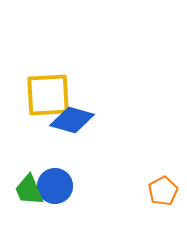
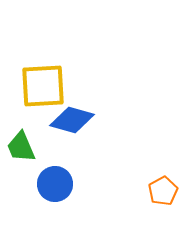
yellow square: moved 5 px left, 9 px up
blue circle: moved 2 px up
green trapezoid: moved 8 px left, 43 px up
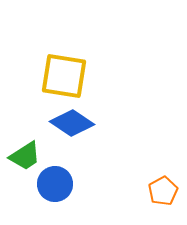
yellow square: moved 21 px right, 10 px up; rotated 12 degrees clockwise
blue diamond: moved 3 px down; rotated 18 degrees clockwise
green trapezoid: moved 4 px right, 9 px down; rotated 100 degrees counterclockwise
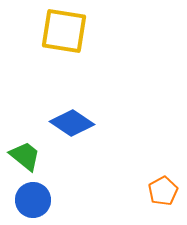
yellow square: moved 45 px up
green trapezoid: rotated 108 degrees counterclockwise
blue circle: moved 22 px left, 16 px down
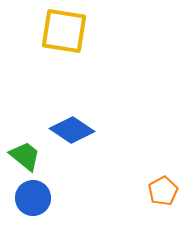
blue diamond: moved 7 px down
blue circle: moved 2 px up
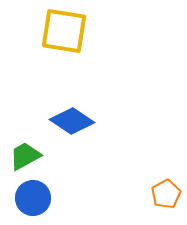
blue diamond: moved 9 px up
green trapezoid: rotated 68 degrees counterclockwise
orange pentagon: moved 3 px right, 3 px down
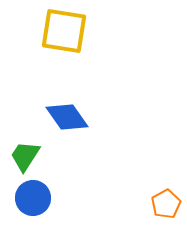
blue diamond: moved 5 px left, 4 px up; rotated 21 degrees clockwise
green trapezoid: rotated 28 degrees counterclockwise
orange pentagon: moved 10 px down
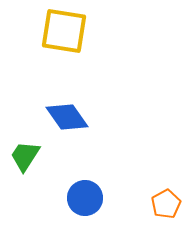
blue circle: moved 52 px right
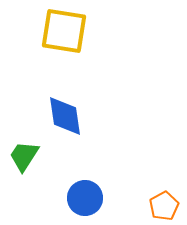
blue diamond: moved 2 px left, 1 px up; rotated 27 degrees clockwise
green trapezoid: moved 1 px left
orange pentagon: moved 2 px left, 2 px down
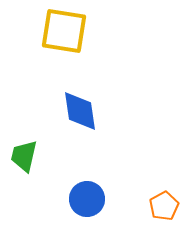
blue diamond: moved 15 px right, 5 px up
green trapezoid: rotated 20 degrees counterclockwise
blue circle: moved 2 px right, 1 px down
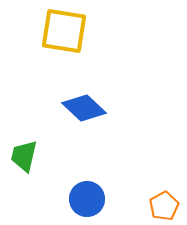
blue diamond: moved 4 px right, 3 px up; rotated 39 degrees counterclockwise
